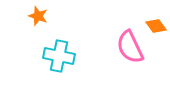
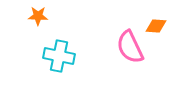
orange star: rotated 18 degrees counterclockwise
orange diamond: rotated 50 degrees counterclockwise
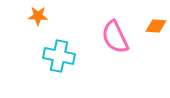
pink semicircle: moved 15 px left, 10 px up
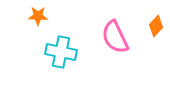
orange diamond: rotated 50 degrees counterclockwise
cyan cross: moved 2 px right, 4 px up
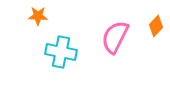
pink semicircle: rotated 52 degrees clockwise
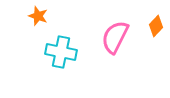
orange star: rotated 18 degrees clockwise
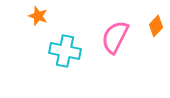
cyan cross: moved 4 px right, 1 px up
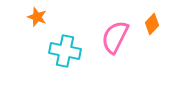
orange star: moved 1 px left, 1 px down
orange diamond: moved 4 px left, 2 px up
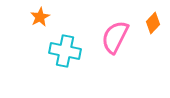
orange star: moved 3 px right; rotated 24 degrees clockwise
orange diamond: moved 1 px right, 1 px up
